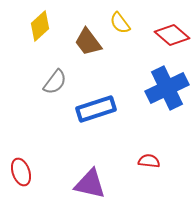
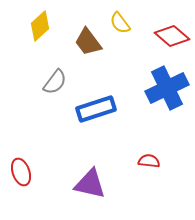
red diamond: moved 1 px down
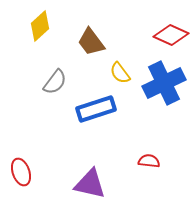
yellow semicircle: moved 50 px down
red diamond: moved 1 px left, 1 px up; rotated 16 degrees counterclockwise
brown trapezoid: moved 3 px right
blue cross: moved 3 px left, 5 px up
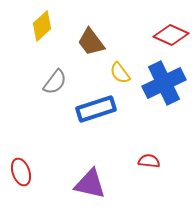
yellow diamond: moved 2 px right
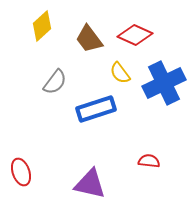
red diamond: moved 36 px left
brown trapezoid: moved 2 px left, 3 px up
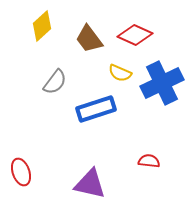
yellow semicircle: rotated 30 degrees counterclockwise
blue cross: moved 2 px left
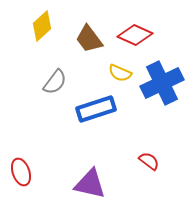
red semicircle: rotated 30 degrees clockwise
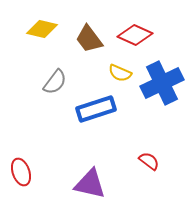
yellow diamond: moved 3 px down; rotated 56 degrees clockwise
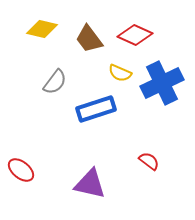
red ellipse: moved 2 px up; rotated 32 degrees counterclockwise
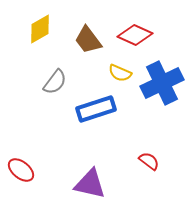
yellow diamond: moved 2 px left; rotated 44 degrees counterclockwise
brown trapezoid: moved 1 px left, 1 px down
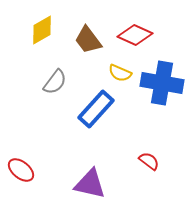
yellow diamond: moved 2 px right, 1 px down
blue cross: rotated 36 degrees clockwise
blue rectangle: rotated 30 degrees counterclockwise
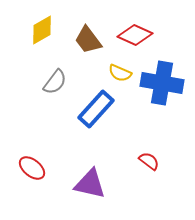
red ellipse: moved 11 px right, 2 px up
